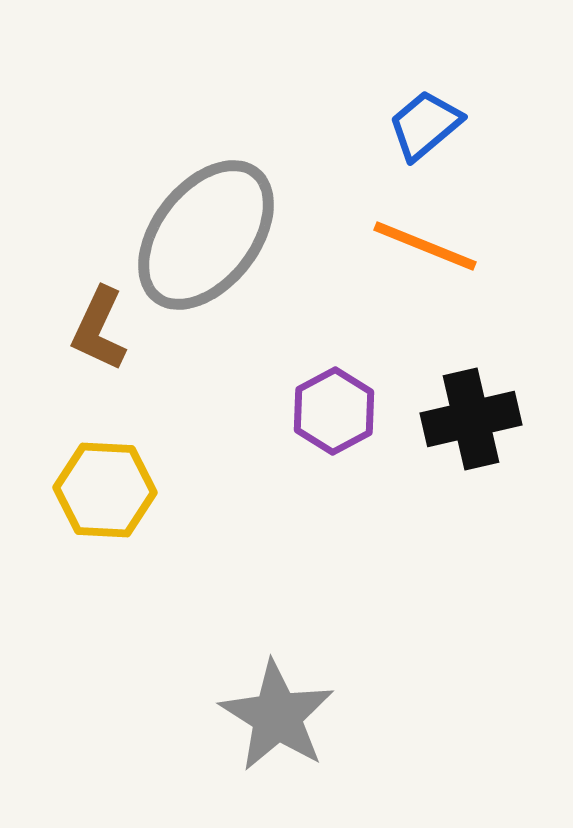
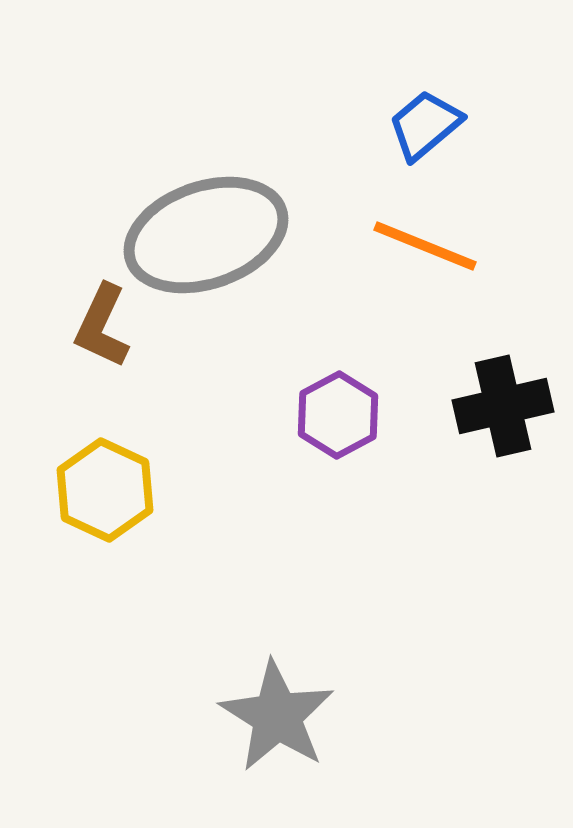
gray ellipse: rotated 33 degrees clockwise
brown L-shape: moved 3 px right, 3 px up
purple hexagon: moved 4 px right, 4 px down
black cross: moved 32 px right, 13 px up
yellow hexagon: rotated 22 degrees clockwise
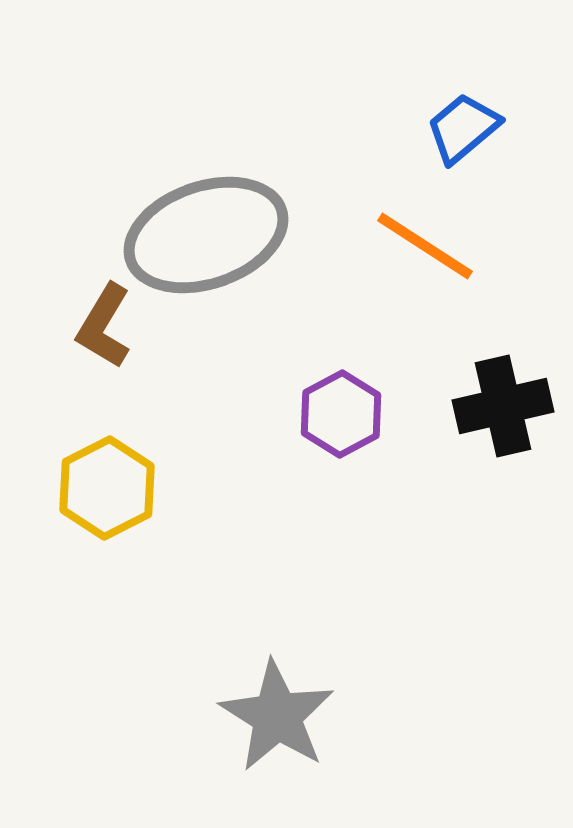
blue trapezoid: moved 38 px right, 3 px down
orange line: rotated 11 degrees clockwise
brown L-shape: moved 2 px right; rotated 6 degrees clockwise
purple hexagon: moved 3 px right, 1 px up
yellow hexagon: moved 2 px right, 2 px up; rotated 8 degrees clockwise
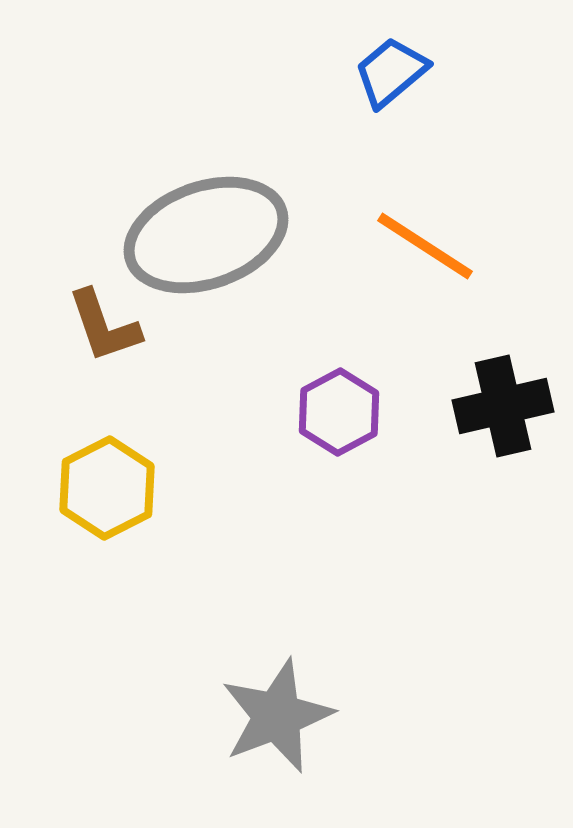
blue trapezoid: moved 72 px left, 56 px up
brown L-shape: rotated 50 degrees counterclockwise
purple hexagon: moved 2 px left, 2 px up
gray star: rotated 19 degrees clockwise
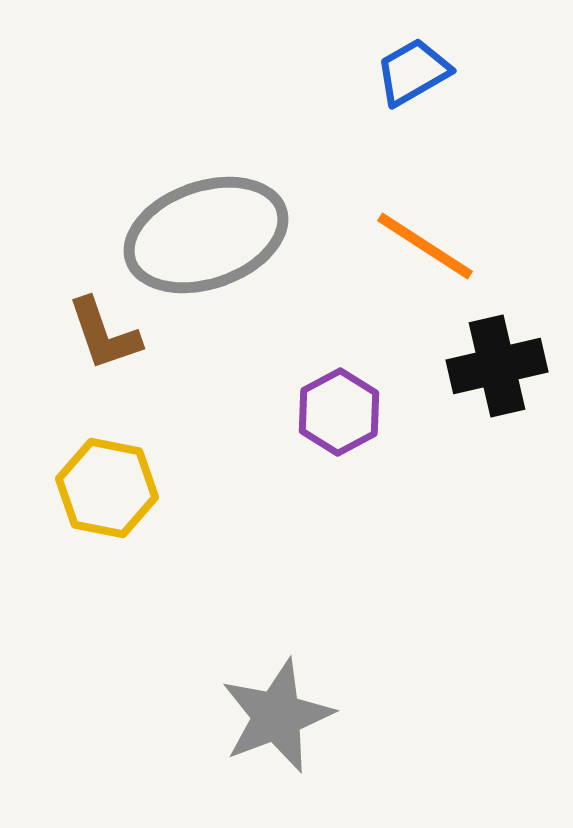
blue trapezoid: moved 22 px right; rotated 10 degrees clockwise
brown L-shape: moved 8 px down
black cross: moved 6 px left, 40 px up
yellow hexagon: rotated 22 degrees counterclockwise
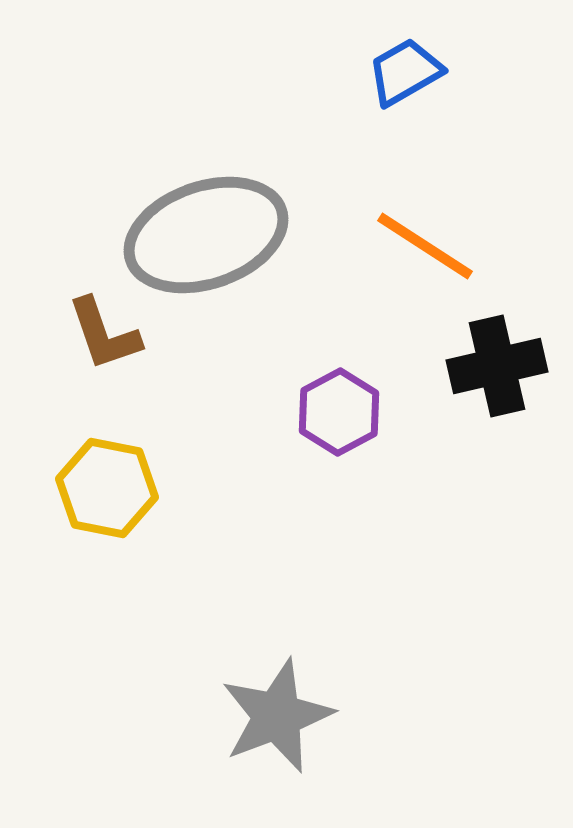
blue trapezoid: moved 8 px left
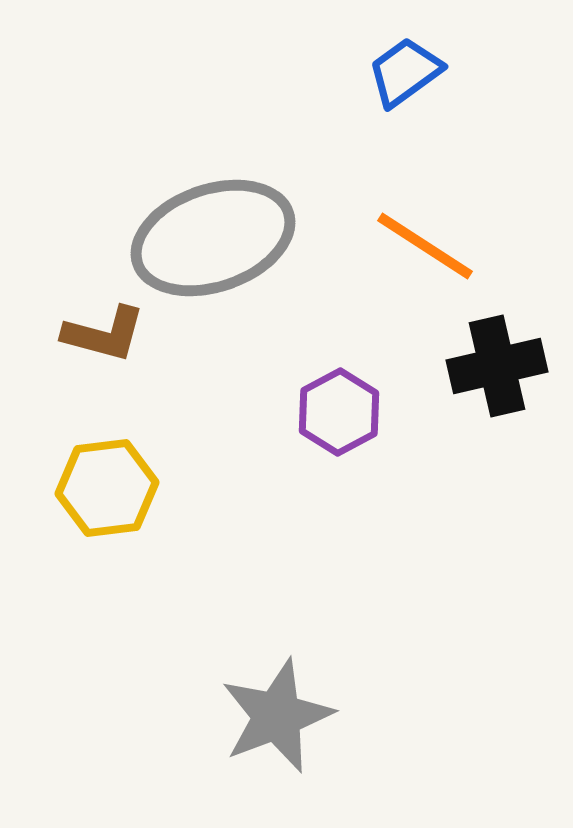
blue trapezoid: rotated 6 degrees counterclockwise
gray ellipse: moved 7 px right, 3 px down
brown L-shape: rotated 56 degrees counterclockwise
yellow hexagon: rotated 18 degrees counterclockwise
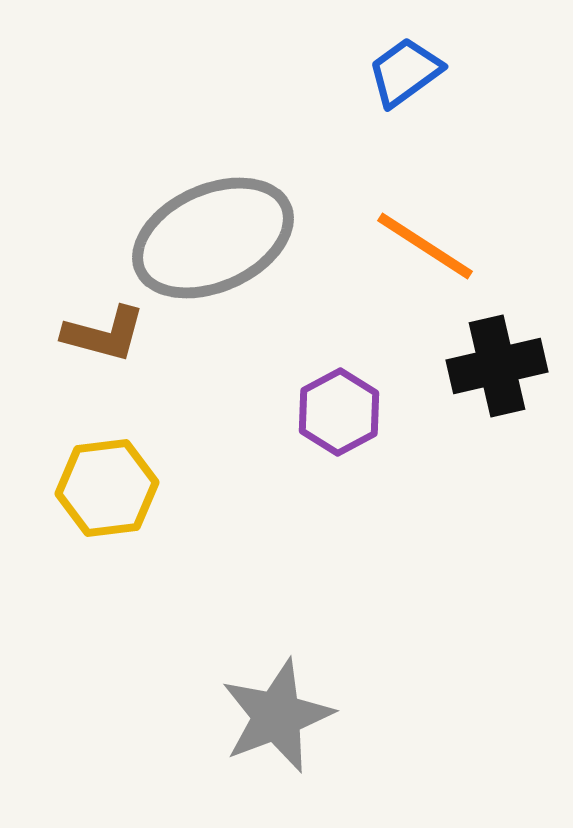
gray ellipse: rotated 5 degrees counterclockwise
